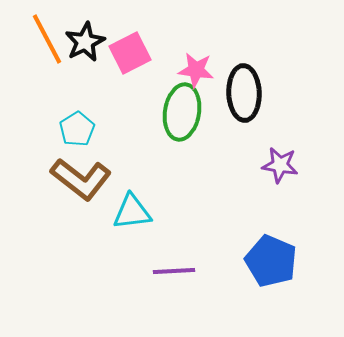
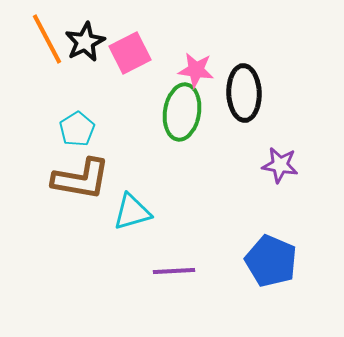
brown L-shape: rotated 28 degrees counterclockwise
cyan triangle: rotated 9 degrees counterclockwise
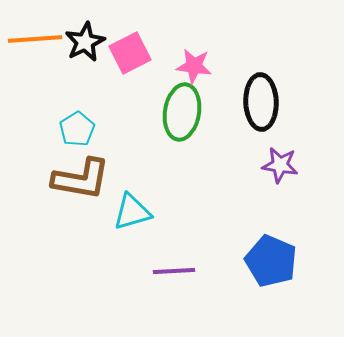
orange line: moved 12 px left; rotated 66 degrees counterclockwise
pink star: moved 2 px left, 4 px up
black ellipse: moved 17 px right, 9 px down
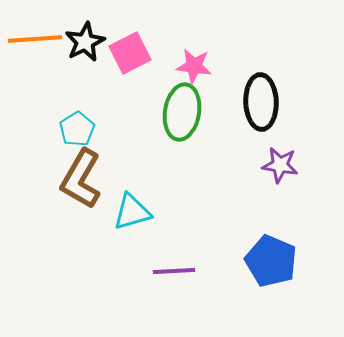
brown L-shape: rotated 110 degrees clockwise
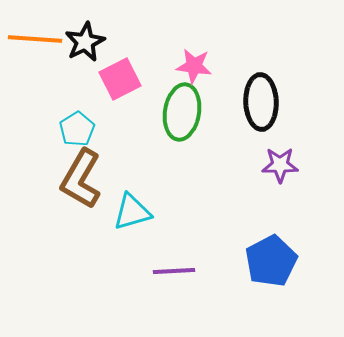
orange line: rotated 8 degrees clockwise
pink square: moved 10 px left, 26 px down
purple star: rotated 9 degrees counterclockwise
blue pentagon: rotated 21 degrees clockwise
